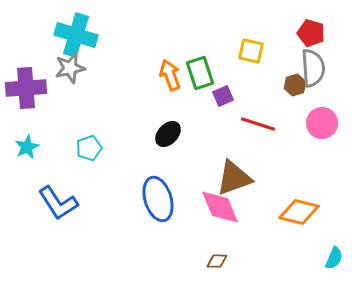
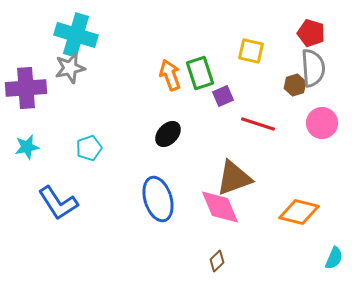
cyan star: rotated 15 degrees clockwise
brown diamond: rotated 45 degrees counterclockwise
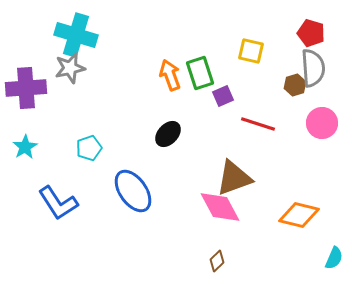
cyan star: moved 2 px left; rotated 20 degrees counterclockwise
blue ellipse: moved 25 px left, 8 px up; rotated 18 degrees counterclockwise
pink diamond: rotated 6 degrees counterclockwise
orange diamond: moved 3 px down
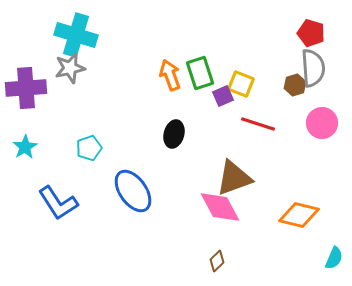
yellow square: moved 10 px left, 33 px down; rotated 8 degrees clockwise
black ellipse: moved 6 px right; rotated 28 degrees counterclockwise
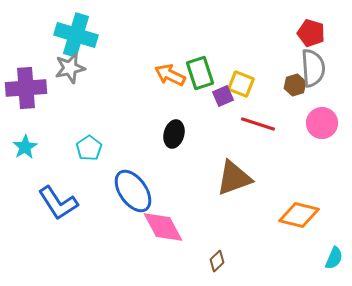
orange arrow: rotated 44 degrees counterclockwise
cyan pentagon: rotated 15 degrees counterclockwise
pink diamond: moved 57 px left, 20 px down
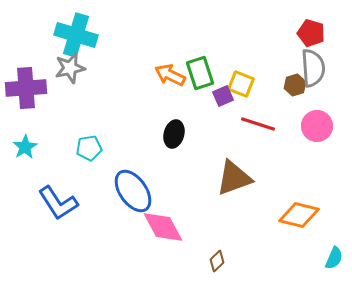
pink circle: moved 5 px left, 3 px down
cyan pentagon: rotated 25 degrees clockwise
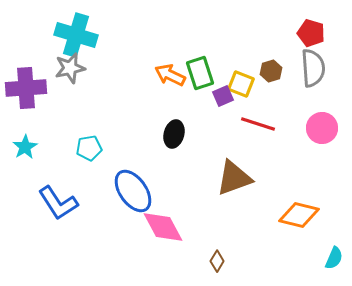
brown hexagon: moved 24 px left, 14 px up
pink circle: moved 5 px right, 2 px down
brown diamond: rotated 15 degrees counterclockwise
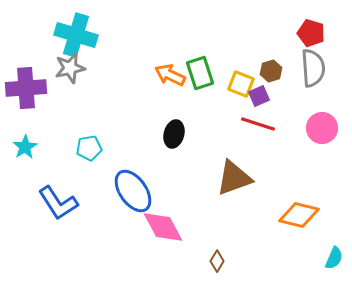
purple square: moved 36 px right
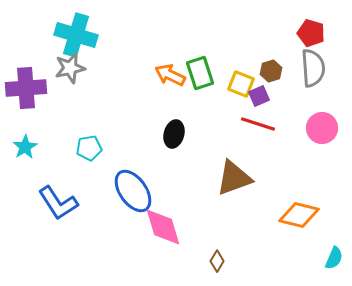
pink diamond: rotated 12 degrees clockwise
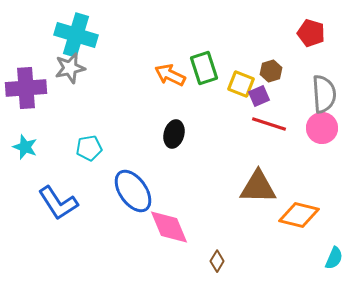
gray semicircle: moved 11 px right, 26 px down
green rectangle: moved 4 px right, 5 px up
red line: moved 11 px right
cyan star: rotated 20 degrees counterclockwise
brown triangle: moved 24 px right, 9 px down; rotated 21 degrees clockwise
pink diamond: moved 6 px right; rotated 6 degrees counterclockwise
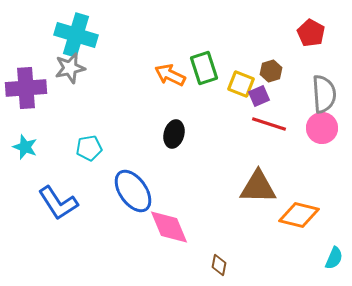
red pentagon: rotated 12 degrees clockwise
brown diamond: moved 2 px right, 4 px down; rotated 20 degrees counterclockwise
